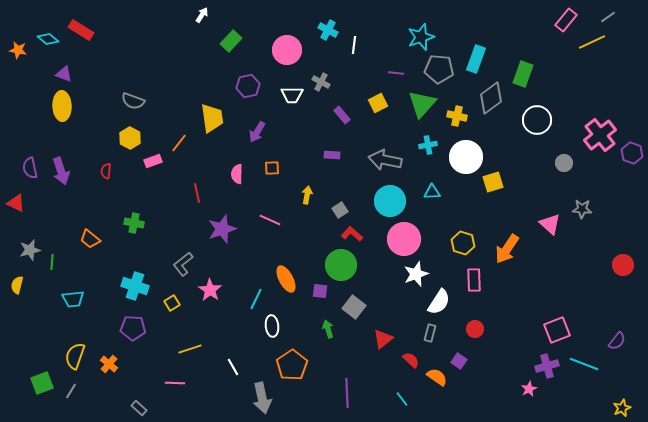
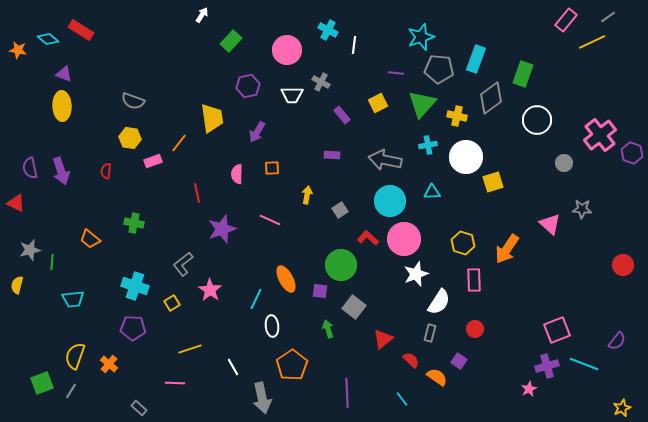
yellow hexagon at (130, 138): rotated 20 degrees counterclockwise
red L-shape at (352, 234): moved 16 px right, 4 px down
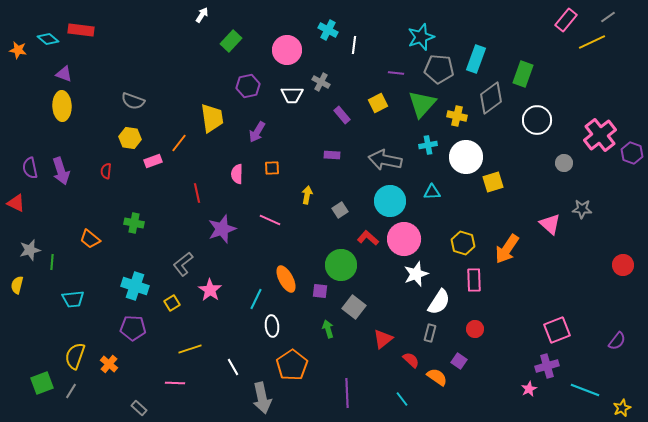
red rectangle at (81, 30): rotated 25 degrees counterclockwise
cyan line at (584, 364): moved 1 px right, 26 px down
